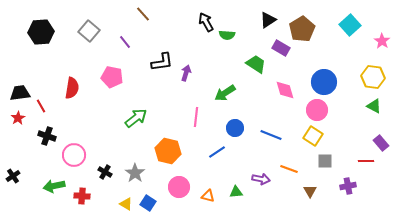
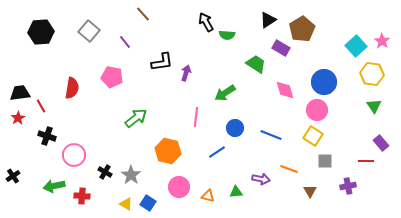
cyan square at (350, 25): moved 6 px right, 21 px down
yellow hexagon at (373, 77): moved 1 px left, 3 px up
green triangle at (374, 106): rotated 28 degrees clockwise
gray star at (135, 173): moved 4 px left, 2 px down
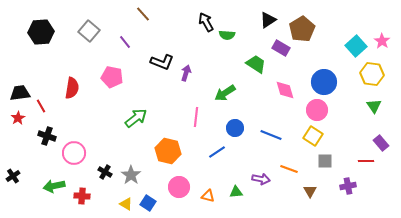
black L-shape at (162, 62): rotated 30 degrees clockwise
pink circle at (74, 155): moved 2 px up
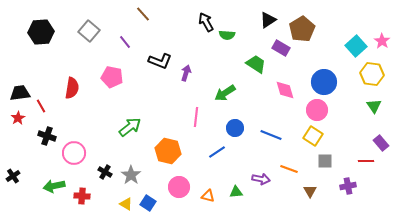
black L-shape at (162, 62): moved 2 px left, 1 px up
green arrow at (136, 118): moved 6 px left, 9 px down
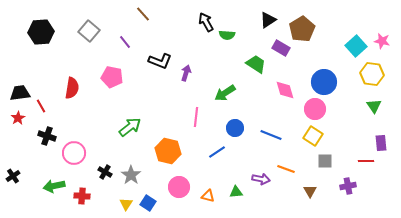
pink star at (382, 41): rotated 21 degrees counterclockwise
pink circle at (317, 110): moved 2 px left, 1 px up
purple rectangle at (381, 143): rotated 35 degrees clockwise
orange line at (289, 169): moved 3 px left
yellow triangle at (126, 204): rotated 32 degrees clockwise
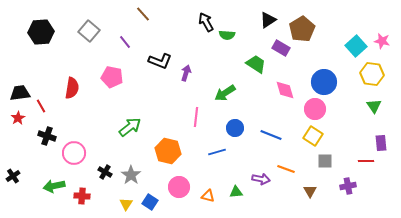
blue line at (217, 152): rotated 18 degrees clockwise
blue square at (148, 203): moved 2 px right, 1 px up
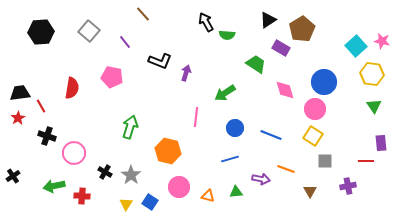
green arrow at (130, 127): rotated 35 degrees counterclockwise
blue line at (217, 152): moved 13 px right, 7 px down
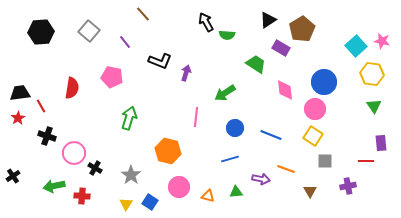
pink diamond at (285, 90): rotated 10 degrees clockwise
green arrow at (130, 127): moved 1 px left, 9 px up
black cross at (105, 172): moved 10 px left, 4 px up
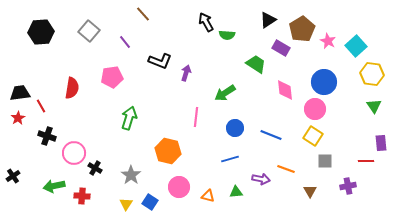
pink star at (382, 41): moved 54 px left; rotated 14 degrees clockwise
pink pentagon at (112, 77): rotated 20 degrees counterclockwise
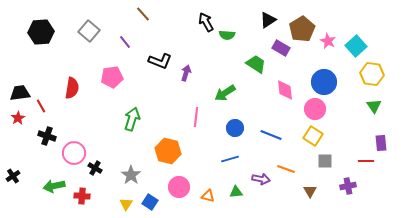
green arrow at (129, 118): moved 3 px right, 1 px down
